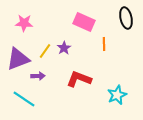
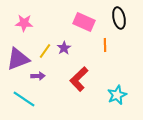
black ellipse: moved 7 px left
orange line: moved 1 px right, 1 px down
red L-shape: rotated 65 degrees counterclockwise
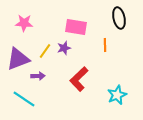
pink rectangle: moved 8 px left, 5 px down; rotated 15 degrees counterclockwise
purple star: rotated 16 degrees clockwise
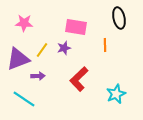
yellow line: moved 3 px left, 1 px up
cyan star: moved 1 px left, 1 px up
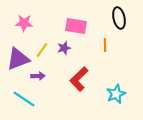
pink rectangle: moved 1 px up
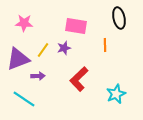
yellow line: moved 1 px right
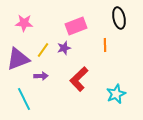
pink rectangle: rotated 30 degrees counterclockwise
purple arrow: moved 3 px right
cyan line: rotated 30 degrees clockwise
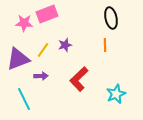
black ellipse: moved 8 px left
pink rectangle: moved 29 px left, 12 px up
purple star: moved 1 px right, 3 px up
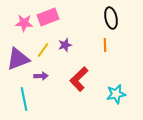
pink rectangle: moved 1 px right, 3 px down
cyan star: rotated 12 degrees clockwise
cyan line: rotated 15 degrees clockwise
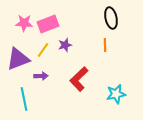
pink rectangle: moved 7 px down
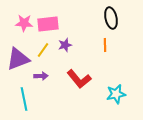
pink rectangle: rotated 15 degrees clockwise
red L-shape: rotated 85 degrees counterclockwise
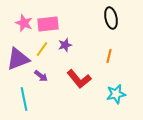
pink star: rotated 18 degrees clockwise
orange line: moved 4 px right, 11 px down; rotated 16 degrees clockwise
yellow line: moved 1 px left, 1 px up
purple arrow: rotated 40 degrees clockwise
